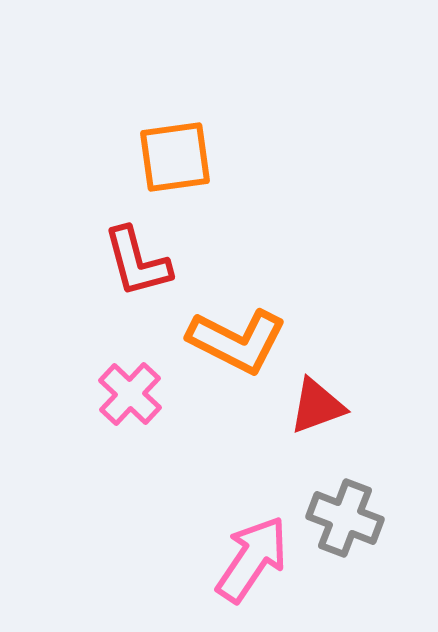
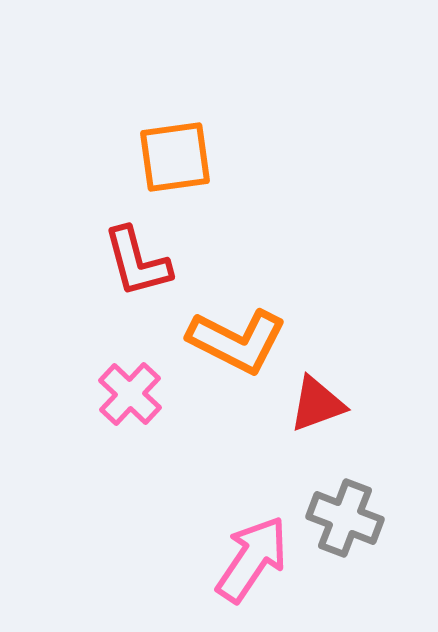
red triangle: moved 2 px up
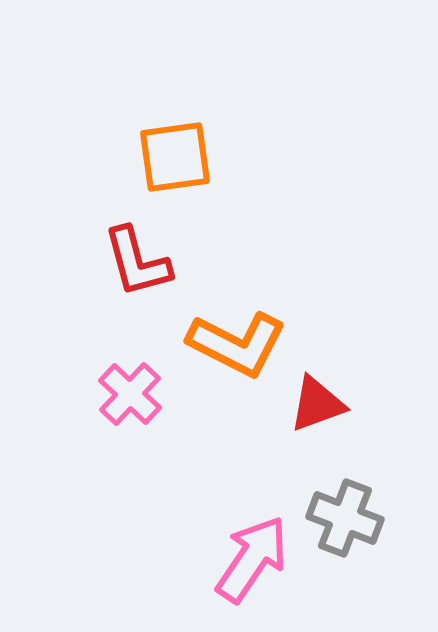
orange L-shape: moved 3 px down
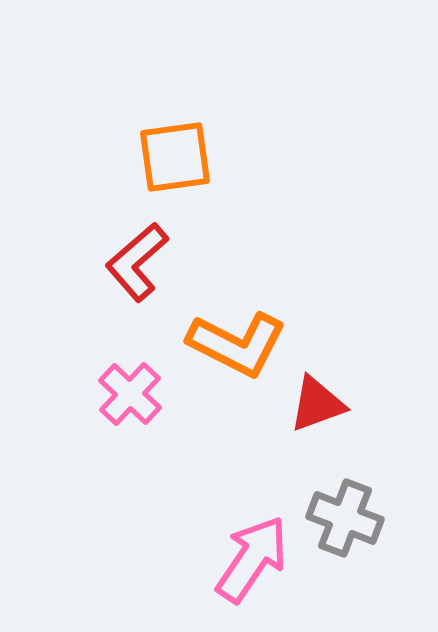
red L-shape: rotated 64 degrees clockwise
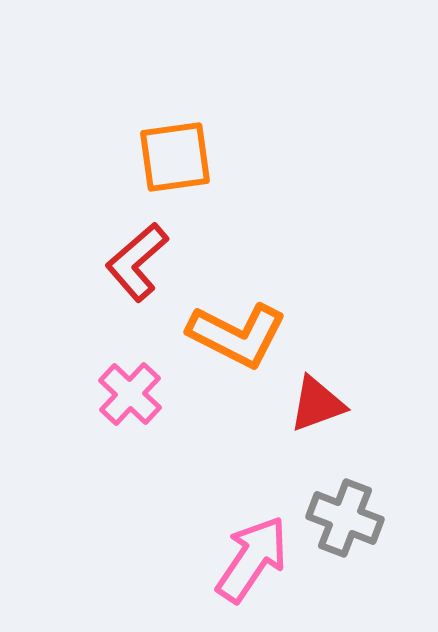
orange L-shape: moved 9 px up
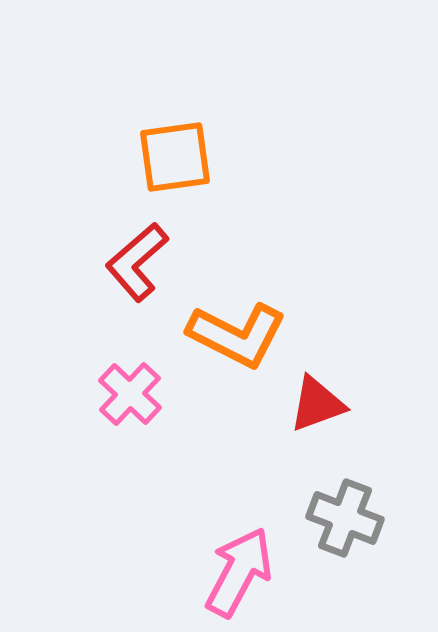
pink arrow: moved 13 px left, 13 px down; rotated 6 degrees counterclockwise
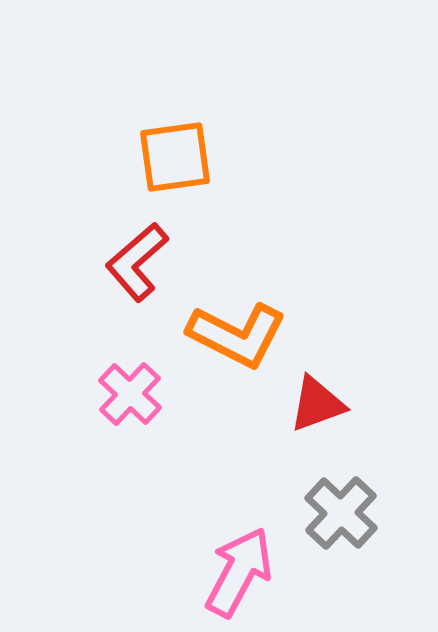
gray cross: moved 4 px left, 5 px up; rotated 22 degrees clockwise
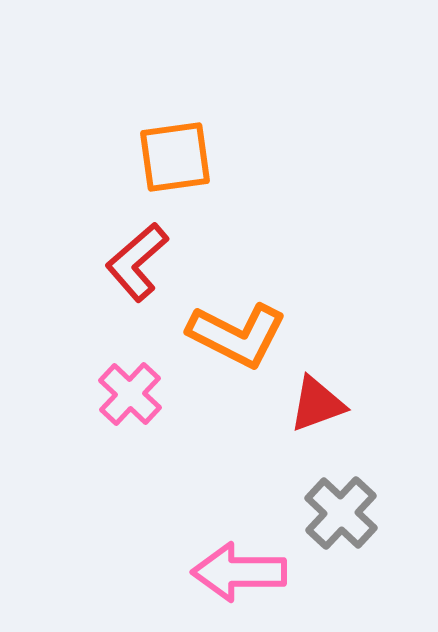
pink arrow: rotated 118 degrees counterclockwise
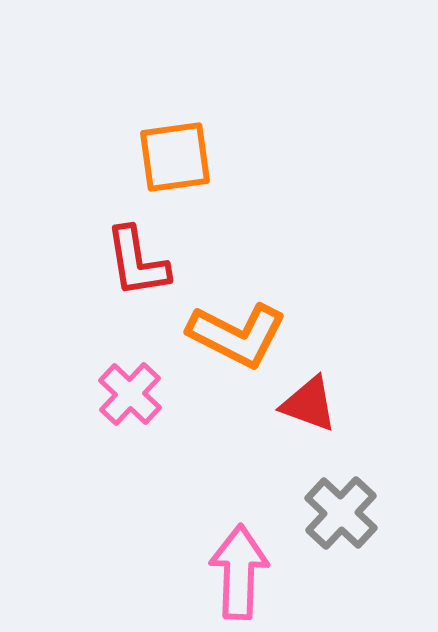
red L-shape: rotated 58 degrees counterclockwise
red triangle: moved 8 px left; rotated 40 degrees clockwise
pink arrow: rotated 92 degrees clockwise
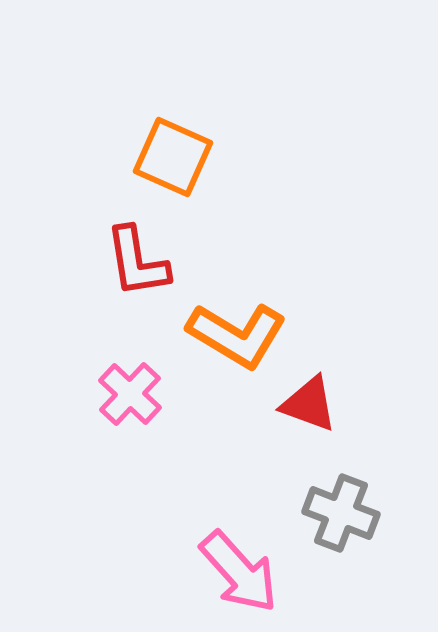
orange square: moved 2 px left; rotated 32 degrees clockwise
orange L-shape: rotated 4 degrees clockwise
gray cross: rotated 22 degrees counterclockwise
pink arrow: rotated 136 degrees clockwise
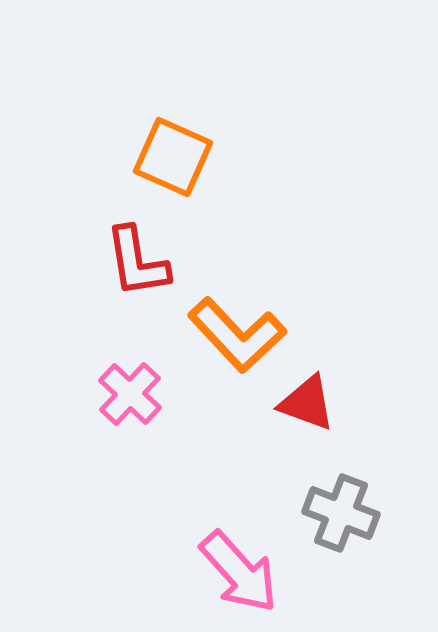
orange L-shape: rotated 16 degrees clockwise
red triangle: moved 2 px left, 1 px up
